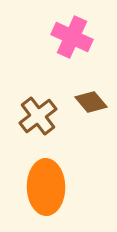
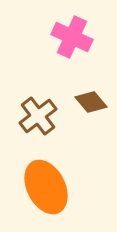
orange ellipse: rotated 26 degrees counterclockwise
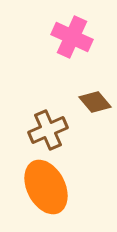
brown diamond: moved 4 px right
brown cross: moved 10 px right, 14 px down; rotated 15 degrees clockwise
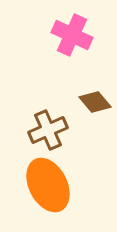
pink cross: moved 2 px up
orange ellipse: moved 2 px right, 2 px up
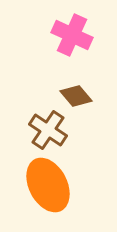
brown diamond: moved 19 px left, 6 px up
brown cross: rotated 33 degrees counterclockwise
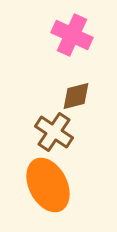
brown diamond: rotated 64 degrees counterclockwise
brown cross: moved 6 px right, 2 px down
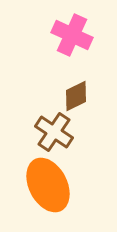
brown diamond: rotated 12 degrees counterclockwise
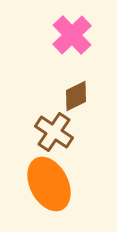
pink cross: rotated 21 degrees clockwise
orange ellipse: moved 1 px right, 1 px up
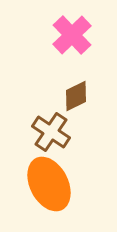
brown cross: moved 3 px left
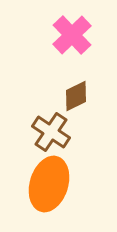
orange ellipse: rotated 44 degrees clockwise
